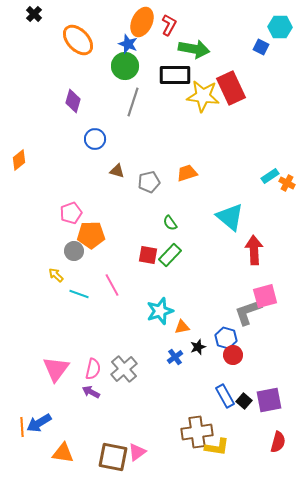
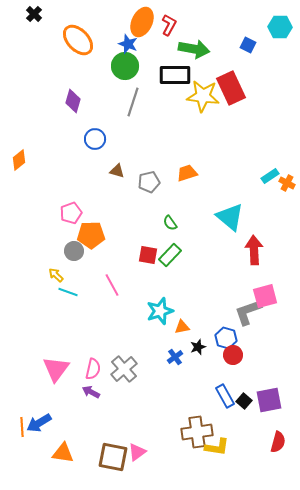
blue square at (261, 47): moved 13 px left, 2 px up
cyan line at (79, 294): moved 11 px left, 2 px up
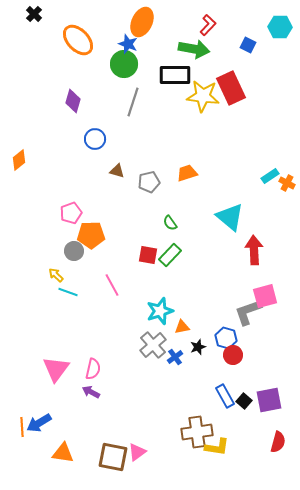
red L-shape at (169, 25): moved 39 px right; rotated 15 degrees clockwise
green circle at (125, 66): moved 1 px left, 2 px up
gray cross at (124, 369): moved 29 px right, 24 px up
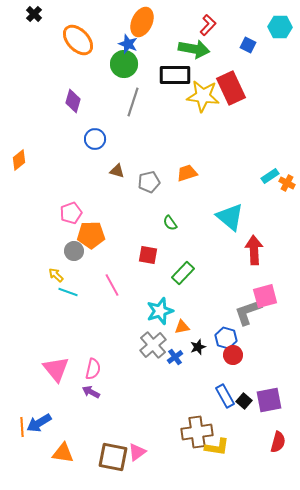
green rectangle at (170, 255): moved 13 px right, 18 px down
pink triangle at (56, 369): rotated 16 degrees counterclockwise
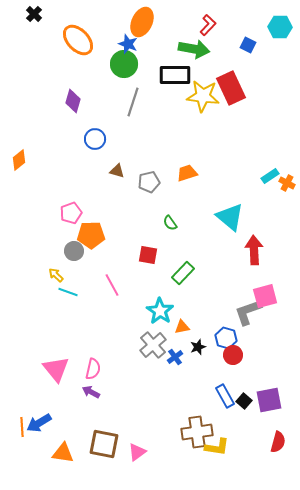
cyan star at (160, 311): rotated 20 degrees counterclockwise
brown square at (113, 457): moved 9 px left, 13 px up
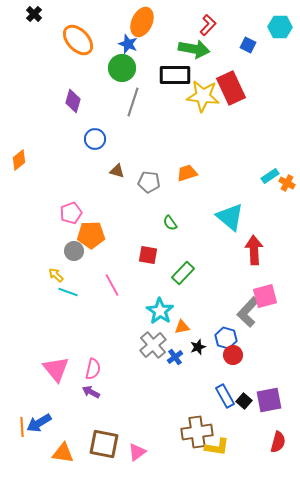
green circle at (124, 64): moved 2 px left, 4 px down
gray pentagon at (149, 182): rotated 20 degrees clockwise
gray L-shape at (248, 312): rotated 28 degrees counterclockwise
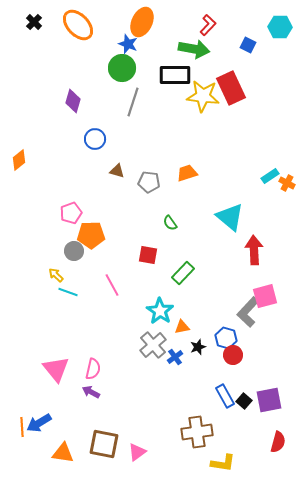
black cross at (34, 14): moved 8 px down
orange ellipse at (78, 40): moved 15 px up
yellow L-shape at (217, 447): moved 6 px right, 16 px down
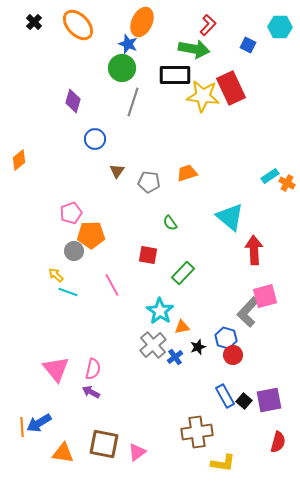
brown triangle at (117, 171): rotated 49 degrees clockwise
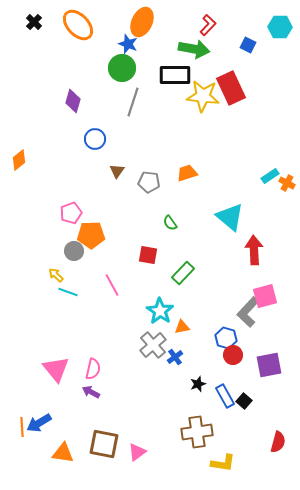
black star at (198, 347): moved 37 px down
purple square at (269, 400): moved 35 px up
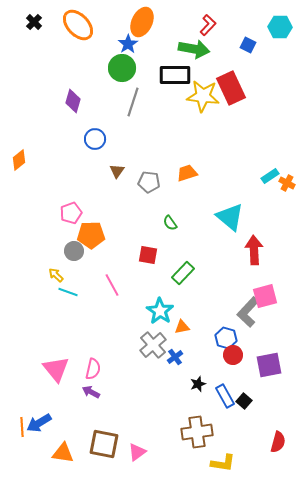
blue star at (128, 44): rotated 18 degrees clockwise
